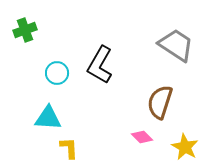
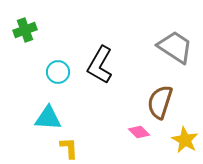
gray trapezoid: moved 1 px left, 2 px down
cyan circle: moved 1 px right, 1 px up
pink diamond: moved 3 px left, 5 px up
yellow star: moved 7 px up
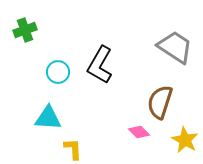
yellow L-shape: moved 4 px right, 1 px down
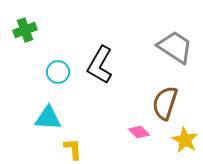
brown semicircle: moved 5 px right, 1 px down
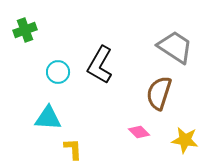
brown semicircle: moved 6 px left, 10 px up
yellow star: rotated 20 degrees counterclockwise
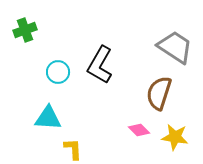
pink diamond: moved 2 px up
yellow star: moved 10 px left, 3 px up
